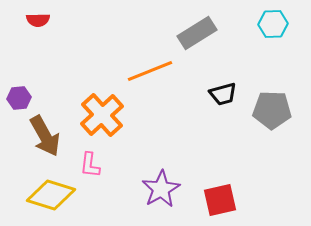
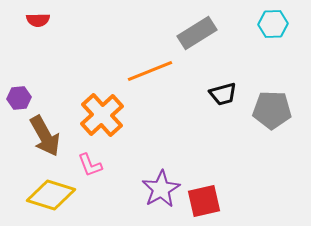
pink L-shape: rotated 28 degrees counterclockwise
red square: moved 16 px left, 1 px down
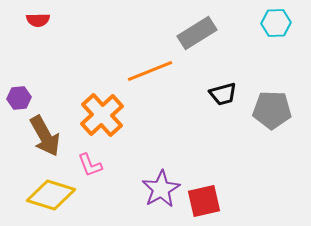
cyan hexagon: moved 3 px right, 1 px up
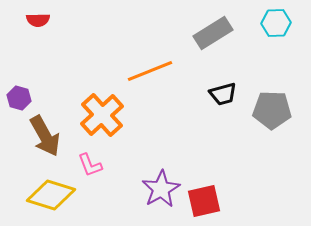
gray rectangle: moved 16 px right
purple hexagon: rotated 20 degrees clockwise
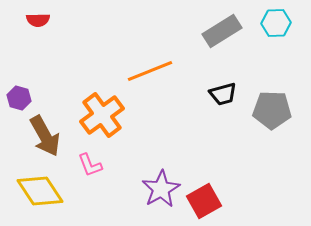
gray rectangle: moved 9 px right, 2 px up
orange cross: rotated 6 degrees clockwise
yellow diamond: moved 11 px left, 4 px up; rotated 39 degrees clockwise
red square: rotated 16 degrees counterclockwise
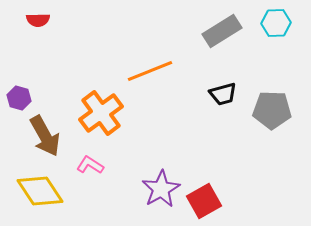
orange cross: moved 1 px left, 2 px up
pink L-shape: rotated 144 degrees clockwise
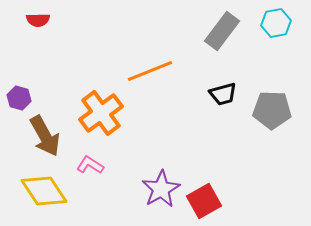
cyan hexagon: rotated 8 degrees counterclockwise
gray rectangle: rotated 21 degrees counterclockwise
yellow diamond: moved 4 px right
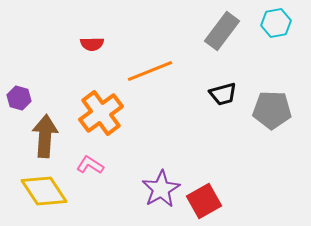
red semicircle: moved 54 px right, 24 px down
brown arrow: rotated 147 degrees counterclockwise
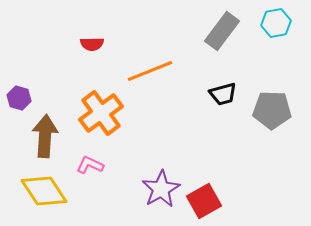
pink L-shape: rotated 8 degrees counterclockwise
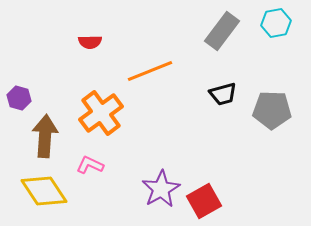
red semicircle: moved 2 px left, 2 px up
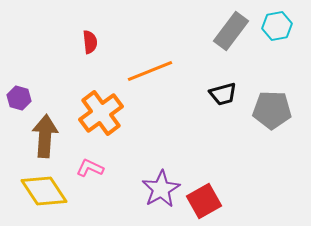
cyan hexagon: moved 1 px right, 3 px down
gray rectangle: moved 9 px right
red semicircle: rotated 95 degrees counterclockwise
pink L-shape: moved 3 px down
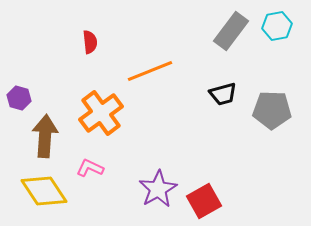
purple star: moved 3 px left
